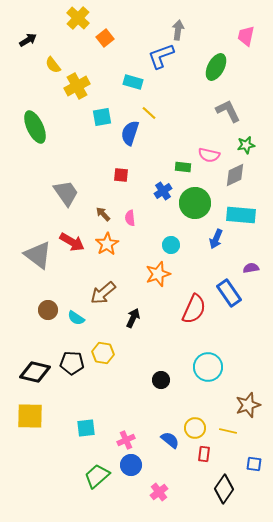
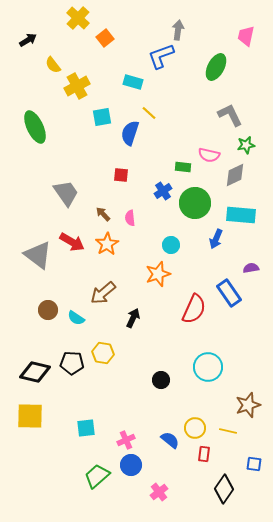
gray L-shape at (228, 111): moved 2 px right, 4 px down
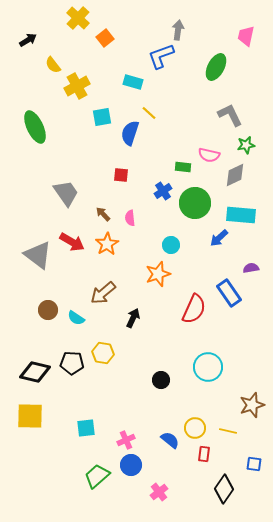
blue arrow at (216, 239): moved 3 px right, 1 px up; rotated 24 degrees clockwise
brown star at (248, 405): moved 4 px right
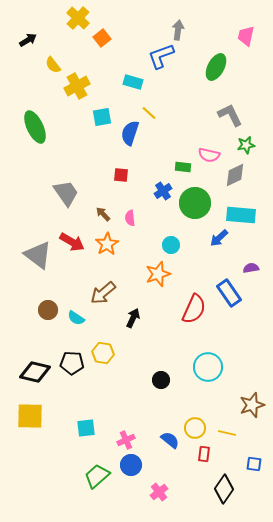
orange square at (105, 38): moved 3 px left
yellow line at (228, 431): moved 1 px left, 2 px down
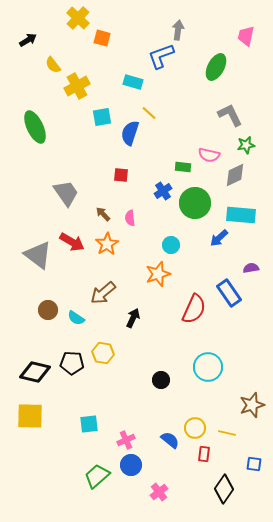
orange square at (102, 38): rotated 36 degrees counterclockwise
cyan square at (86, 428): moved 3 px right, 4 px up
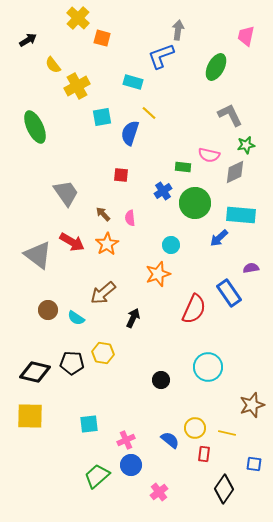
gray diamond at (235, 175): moved 3 px up
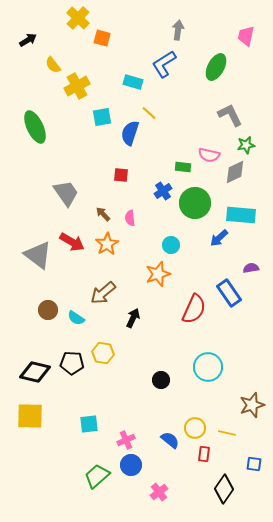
blue L-shape at (161, 56): moved 3 px right, 8 px down; rotated 12 degrees counterclockwise
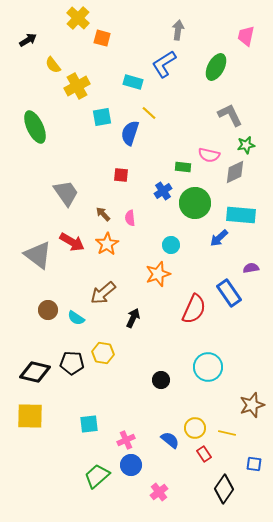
red rectangle at (204, 454): rotated 42 degrees counterclockwise
